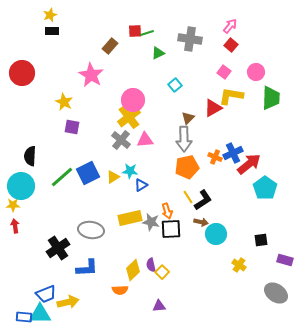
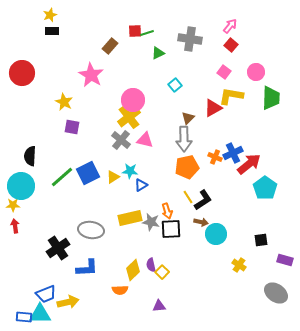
pink triangle at (145, 140): rotated 18 degrees clockwise
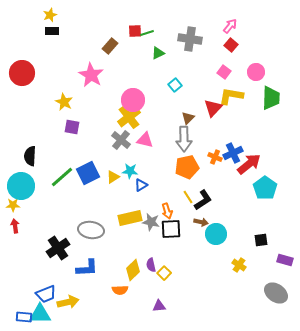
red triangle at (213, 108): rotated 18 degrees counterclockwise
yellow square at (162, 272): moved 2 px right, 1 px down
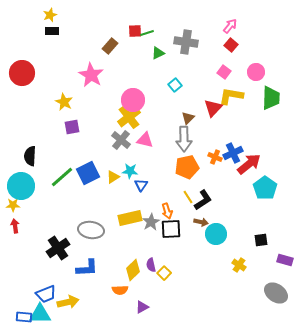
gray cross at (190, 39): moved 4 px left, 3 px down
purple square at (72, 127): rotated 21 degrees counterclockwise
blue triangle at (141, 185): rotated 24 degrees counterclockwise
gray star at (151, 222): rotated 30 degrees clockwise
purple triangle at (159, 306): moved 17 px left, 1 px down; rotated 24 degrees counterclockwise
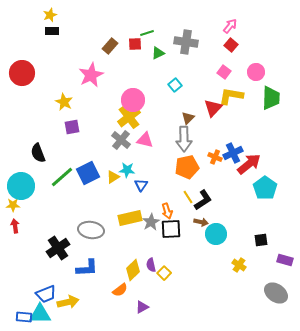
red square at (135, 31): moved 13 px down
pink star at (91, 75): rotated 15 degrees clockwise
black semicircle at (30, 156): moved 8 px right, 3 px up; rotated 24 degrees counterclockwise
cyan star at (130, 171): moved 3 px left, 1 px up
orange semicircle at (120, 290): rotated 35 degrees counterclockwise
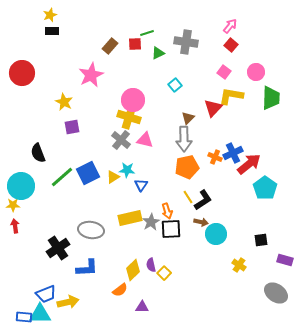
yellow cross at (129, 117): rotated 35 degrees counterclockwise
purple triangle at (142, 307): rotated 32 degrees clockwise
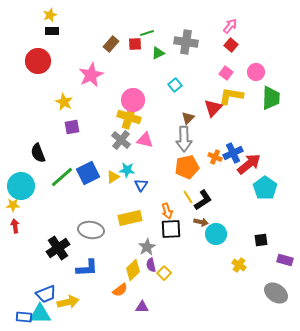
brown rectangle at (110, 46): moved 1 px right, 2 px up
pink square at (224, 72): moved 2 px right, 1 px down
red circle at (22, 73): moved 16 px right, 12 px up
gray star at (151, 222): moved 4 px left, 25 px down
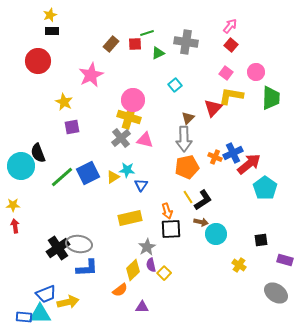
gray cross at (121, 140): moved 2 px up; rotated 12 degrees clockwise
cyan circle at (21, 186): moved 20 px up
gray ellipse at (91, 230): moved 12 px left, 14 px down
